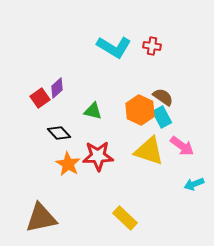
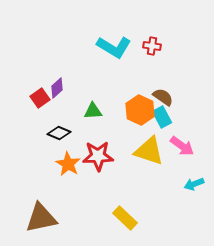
green triangle: rotated 18 degrees counterclockwise
black diamond: rotated 25 degrees counterclockwise
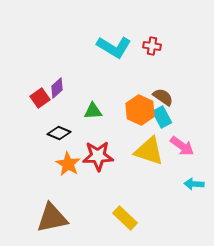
cyan arrow: rotated 24 degrees clockwise
brown triangle: moved 11 px right
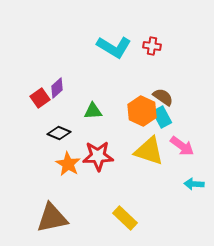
orange hexagon: moved 2 px right, 1 px down
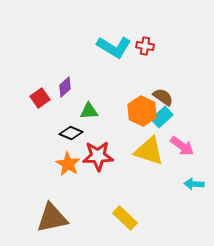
red cross: moved 7 px left
purple diamond: moved 8 px right, 1 px up
green triangle: moved 4 px left
cyan rectangle: rotated 75 degrees clockwise
black diamond: moved 12 px right
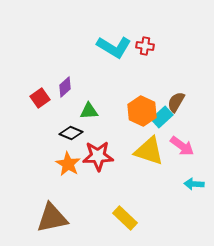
brown semicircle: moved 13 px right, 5 px down; rotated 95 degrees counterclockwise
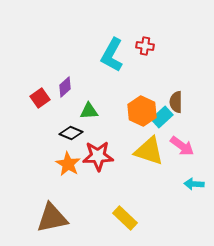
cyan L-shape: moved 2 px left, 8 px down; rotated 88 degrees clockwise
brown semicircle: rotated 30 degrees counterclockwise
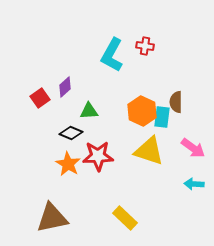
cyan rectangle: rotated 40 degrees counterclockwise
pink arrow: moved 11 px right, 2 px down
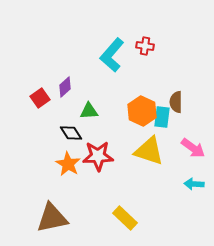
cyan L-shape: rotated 12 degrees clockwise
black diamond: rotated 35 degrees clockwise
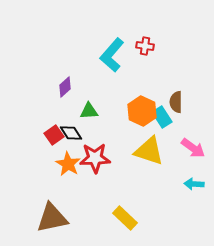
red square: moved 14 px right, 37 px down
cyan rectangle: rotated 40 degrees counterclockwise
red star: moved 3 px left, 2 px down
